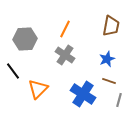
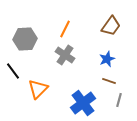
brown trapezoid: rotated 25 degrees clockwise
blue cross: moved 9 px down; rotated 20 degrees clockwise
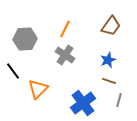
blue star: moved 1 px right, 1 px down
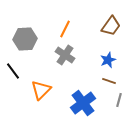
orange triangle: moved 3 px right, 1 px down
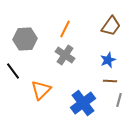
brown line: moved 1 px right; rotated 16 degrees counterclockwise
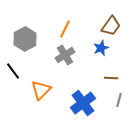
gray hexagon: rotated 25 degrees counterclockwise
gray cross: rotated 24 degrees clockwise
blue star: moved 7 px left, 12 px up
brown line: moved 1 px right, 3 px up
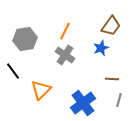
orange line: moved 2 px down
gray hexagon: rotated 20 degrees clockwise
gray cross: rotated 24 degrees counterclockwise
brown line: moved 1 px right, 1 px down
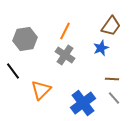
gray line: moved 5 px left, 2 px up; rotated 56 degrees counterclockwise
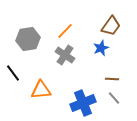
orange line: rotated 18 degrees clockwise
gray hexagon: moved 3 px right
black line: moved 2 px down
orange triangle: rotated 40 degrees clockwise
blue cross: rotated 15 degrees clockwise
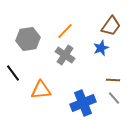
brown line: moved 1 px right, 1 px down
